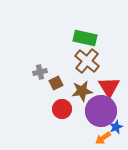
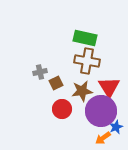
brown cross: rotated 30 degrees counterclockwise
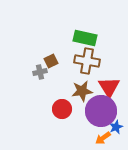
brown square: moved 5 px left, 22 px up
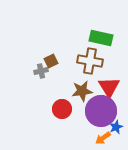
green rectangle: moved 16 px right
brown cross: moved 3 px right
gray cross: moved 1 px right, 1 px up
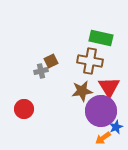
red circle: moved 38 px left
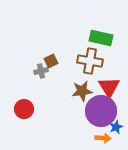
orange arrow: rotated 140 degrees counterclockwise
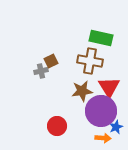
red circle: moved 33 px right, 17 px down
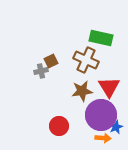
brown cross: moved 4 px left, 1 px up; rotated 15 degrees clockwise
purple circle: moved 4 px down
red circle: moved 2 px right
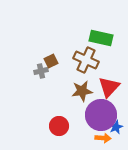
red triangle: rotated 15 degrees clockwise
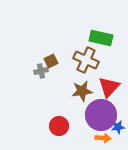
blue star: moved 2 px right; rotated 16 degrees clockwise
